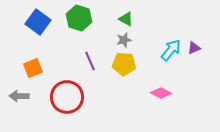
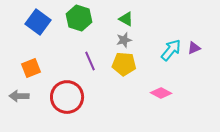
orange square: moved 2 px left
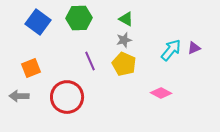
green hexagon: rotated 20 degrees counterclockwise
yellow pentagon: rotated 20 degrees clockwise
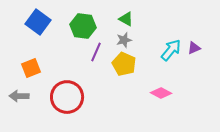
green hexagon: moved 4 px right, 8 px down; rotated 10 degrees clockwise
purple line: moved 6 px right, 9 px up; rotated 48 degrees clockwise
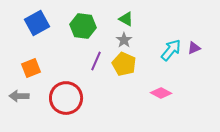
blue square: moved 1 px left, 1 px down; rotated 25 degrees clockwise
gray star: rotated 21 degrees counterclockwise
purple line: moved 9 px down
red circle: moved 1 px left, 1 px down
